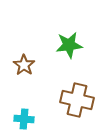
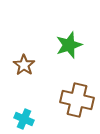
green star: rotated 12 degrees counterclockwise
cyan cross: rotated 18 degrees clockwise
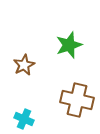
brown star: rotated 10 degrees clockwise
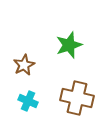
brown cross: moved 2 px up
cyan cross: moved 4 px right, 18 px up
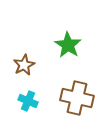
green star: moved 1 px left; rotated 20 degrees counterclockwise
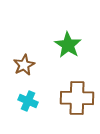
brown cross: rotated 12 degrees counterclockwise
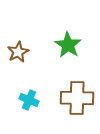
brown star: moved 6 px left, 13 px up
cyan cross: moved 1 px right, 1 px up
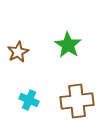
brown cross: moved 3 px down; rotated 8 degrees counterclockwise
